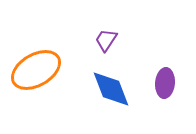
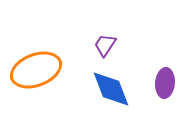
purple trapezoid: moved 1 px left, 5 px down
orange ellipse: rotated 9 degrees clockwise
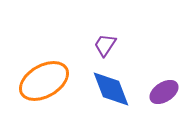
orange ellipse: moved 8 px right, 11 px down; rotated 9 degrees counterclockwise
purple ellipse: moved 1 px left, 9 px down; rotated 52 degrees clockwise
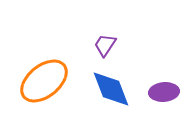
orange ellipse: rotated 9 degrees counterclockwise
purple ellipse: rotated 28 degrees clockwise
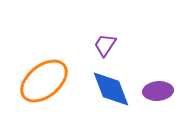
purple ellipse: moved 6 px left, 1 px up
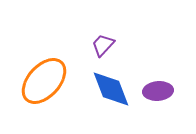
purple trapezoid: moved 2 px left; rotated 10 degrees clockwise
orange ellipse: rotated 9 degrees counterclockwise
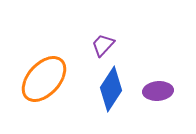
orange ellipse: moved 2 px up
blue diamond: rotated 54 degrees clockwise
